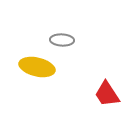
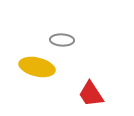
red trapezoid: moved 16 px left
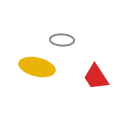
red trapezoid: moved 5 px right, 17 px up
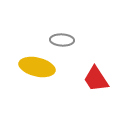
red trapezoid: moved 2 px down
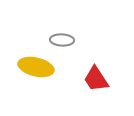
yellow ellipse: moved 1 px left
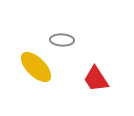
yellow ellipse: rotated 32 degrees clockwise
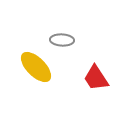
red trapezoid: moved 1 px up
